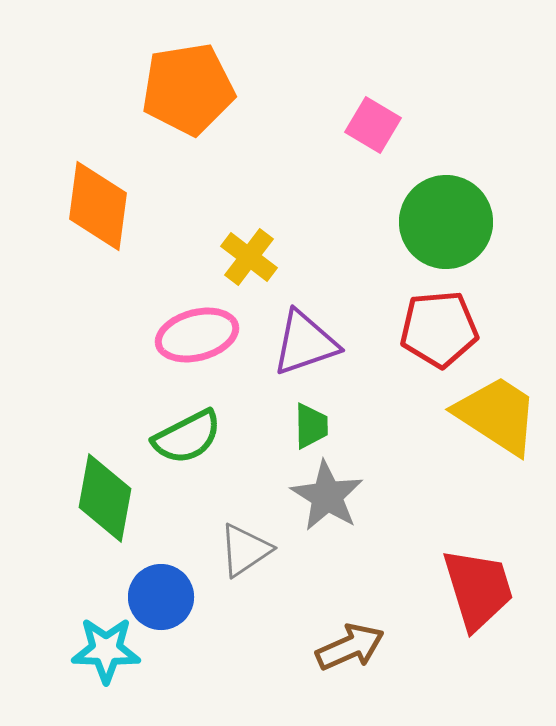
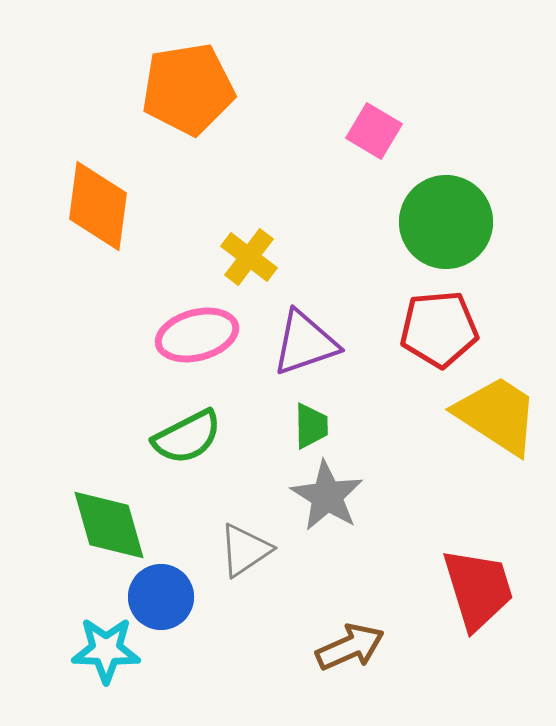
pink square: moved 1 px right, 6 px down
green diamond: moved 4 px right, 27 px down; rotated 26 degrees counterclockwise
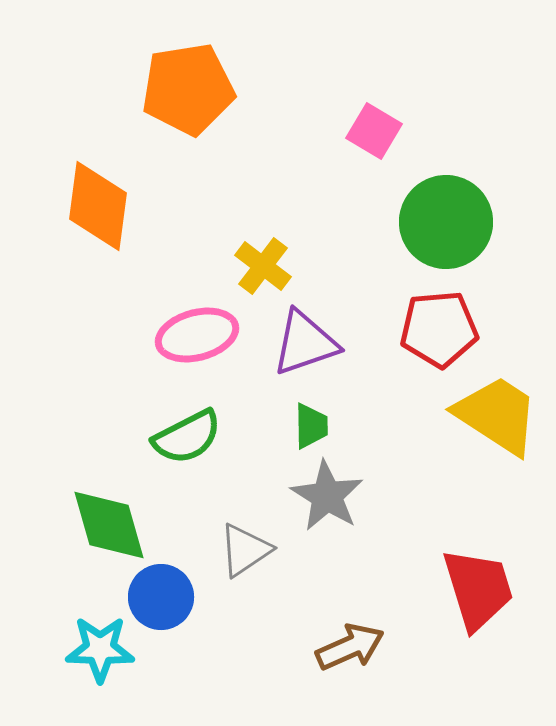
yellow cross: moved 14 px right, 9 px down
cyan star: moved 6 px left, 1 px up
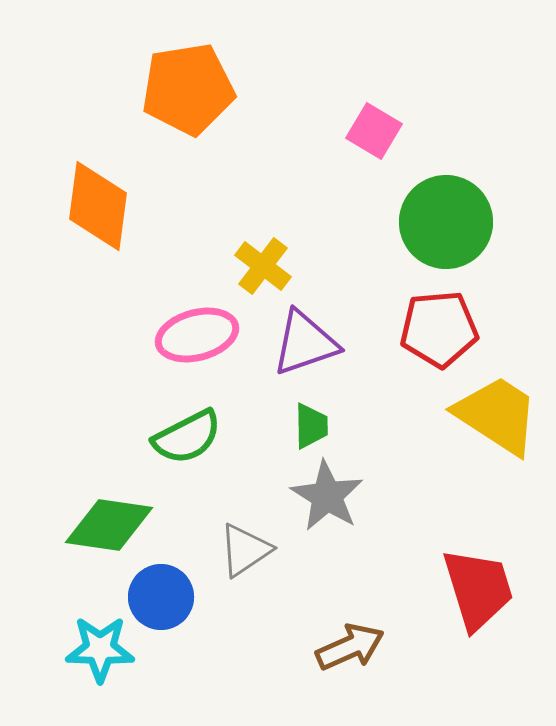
green diamond: rotated 66 degrees counterclockwise
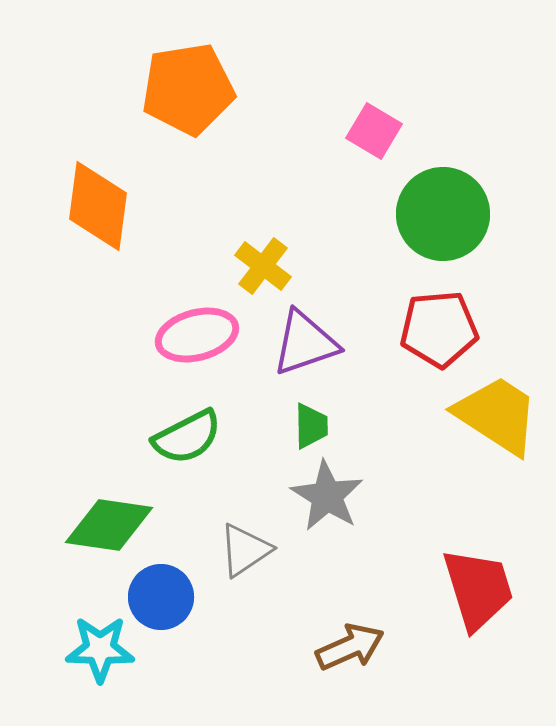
green circle: moved 3 px left, 8 px up
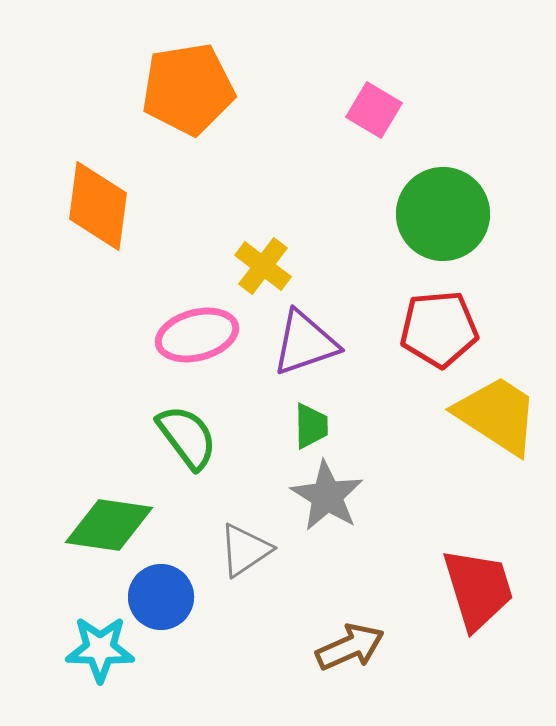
pink square: moved 21 px up
green semicircle: rotated 100 degrees counterclockwise
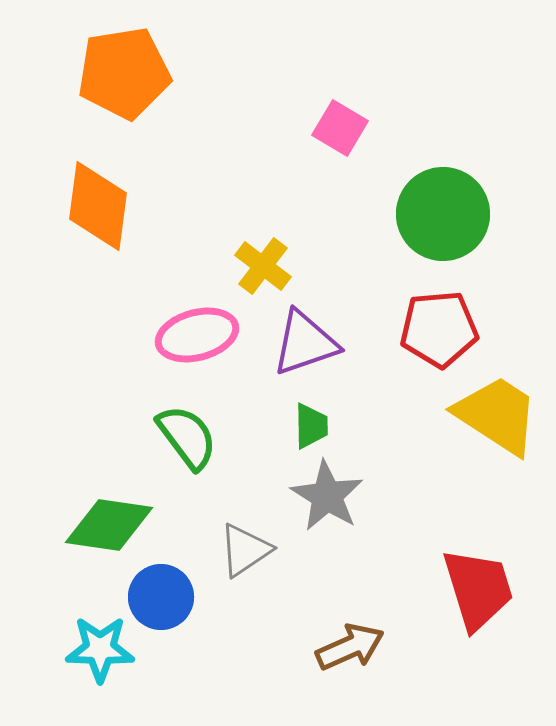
orange pentagon: moved 64 px left, 16 px up
pink square: moved 34 px left, 18 px down
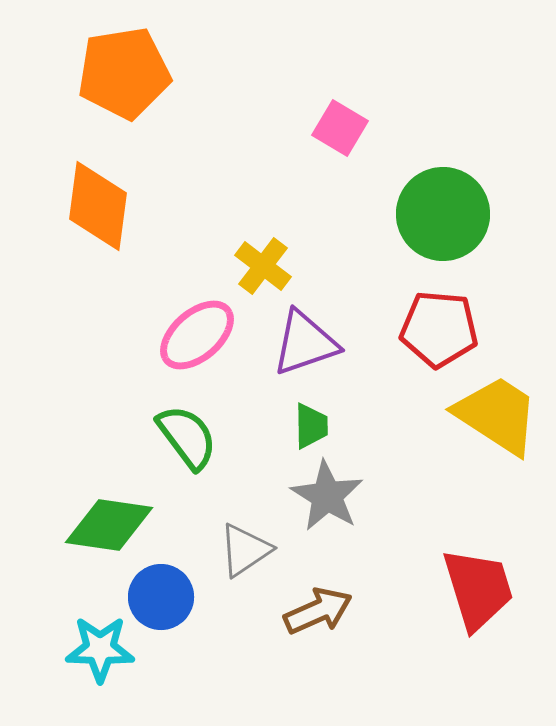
red pentagon: rotated 10 degrees clockwise
pink ellipse: rotated 26 degrees counterclockwise
brown arrow: moved 32 px left, 36 px up
